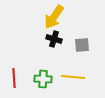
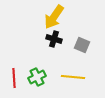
gray square: rotated 28 degrees clockwise
green cross: moved 6 px left, 2 px up; rotated 30 degrees counterclockwise
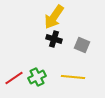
red line: rotated 60 degrees clockwise
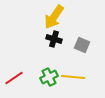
green cross: moved 12 px right
